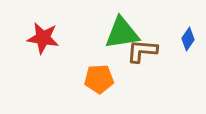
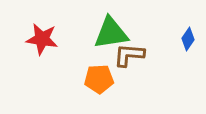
green triangle: moved 11 px left
red star: moved 1 px left, 1 px down
brown L-shape: moved 13 px left, 4 px down
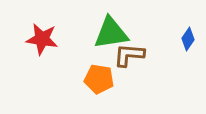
orange pentagon: rotated 12 degrees clockwise
